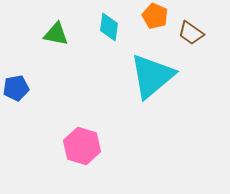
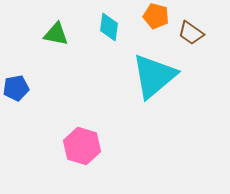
orange pentagon: moved 1 px right; rotated 10 degrees counterclockwise
cyan triangle: moved 2 px right
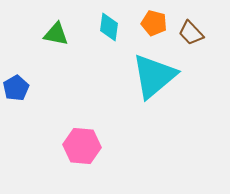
orange pentagon: moved 2 px left, 7 px down
brown trapezoid: rotated 12 degrees clockwise
blue pentagon: rotated 20 degrees counterclockwise
pink hexagon: rotated 12 degrees counterclockwise
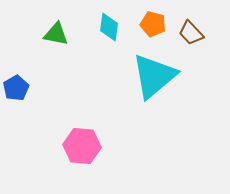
orange pentagon: moved 1 px left, 1 px down
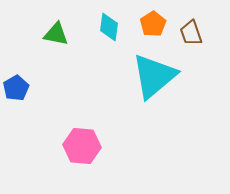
orange pentagon: rotated 25 degrees clockwise
brown trapezoid: rotated 24 degrees clockwise
